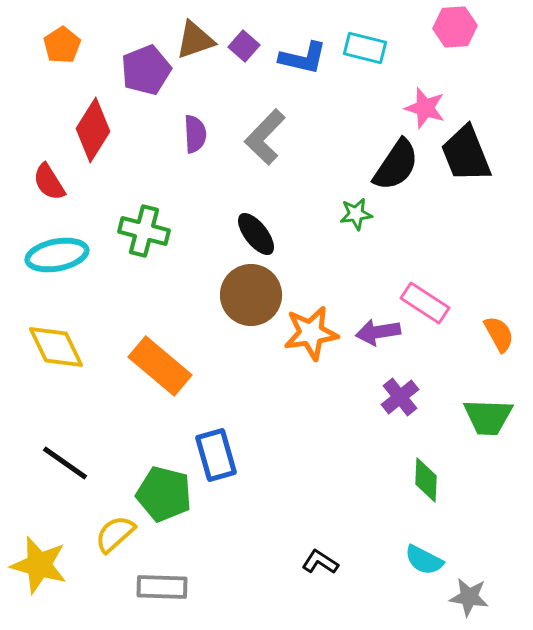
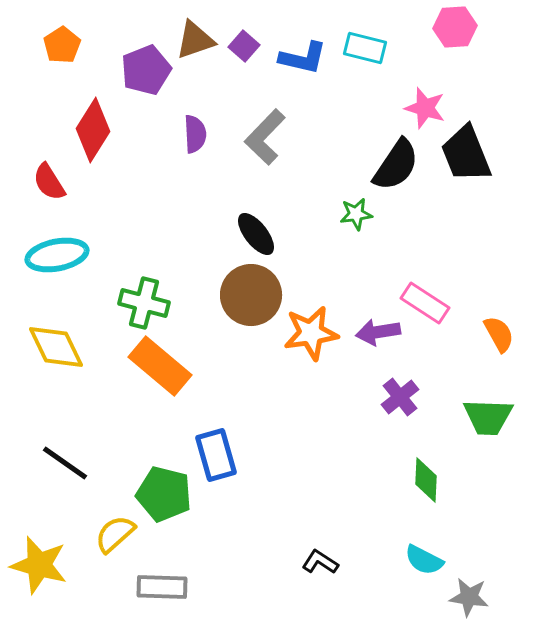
green cross: moved 72 px down
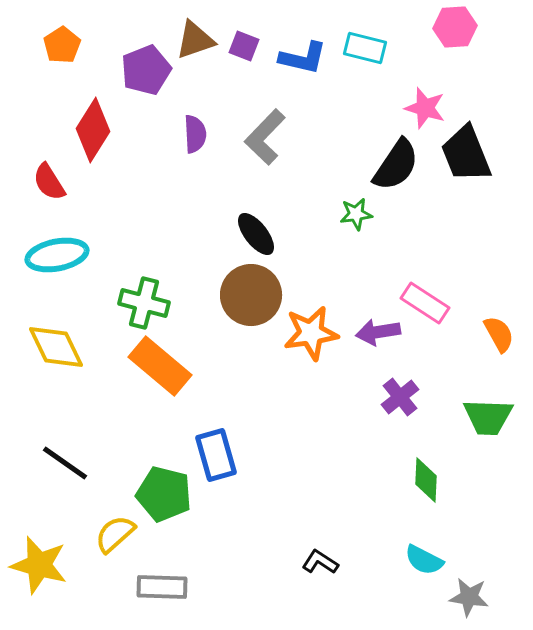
purple square: rotated 20 degrees counterclockwise
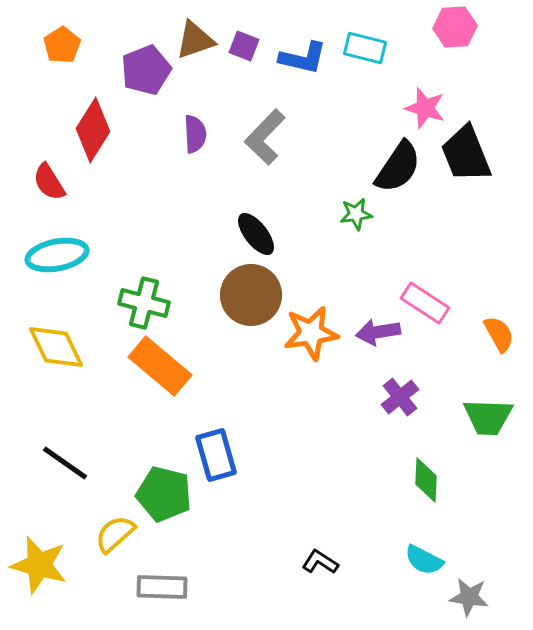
black semicircle: moved 2 px right, 2 px down
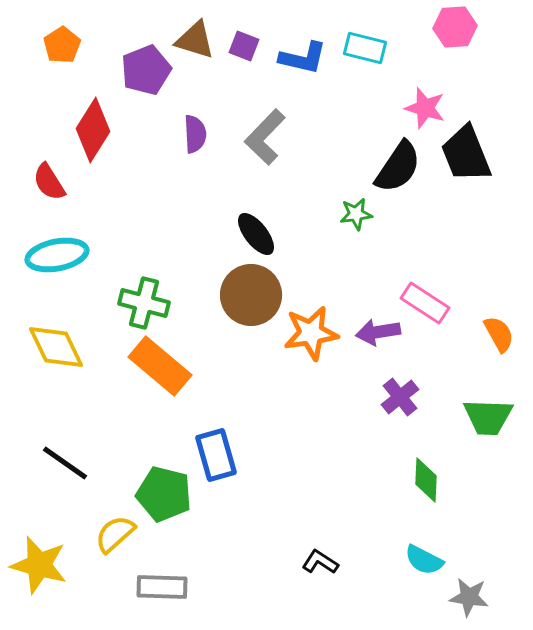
brown triangle: rotated 36 degrees clockwise
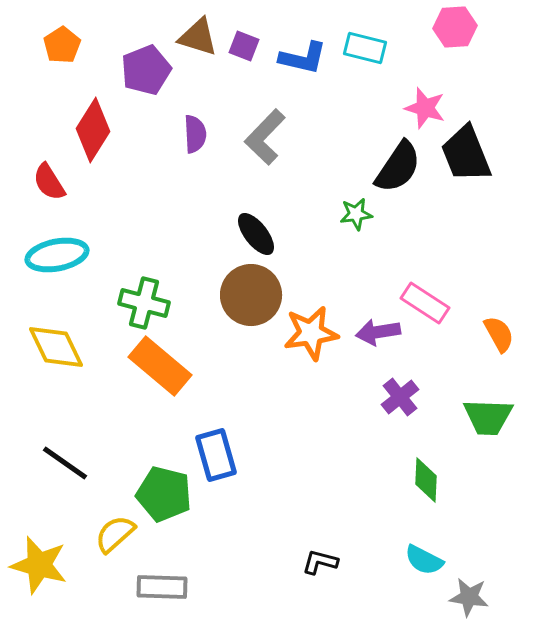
brown triangle: moved 3 px right, 3 px up
black L-shape: rotated 18 degrees counterclockwise
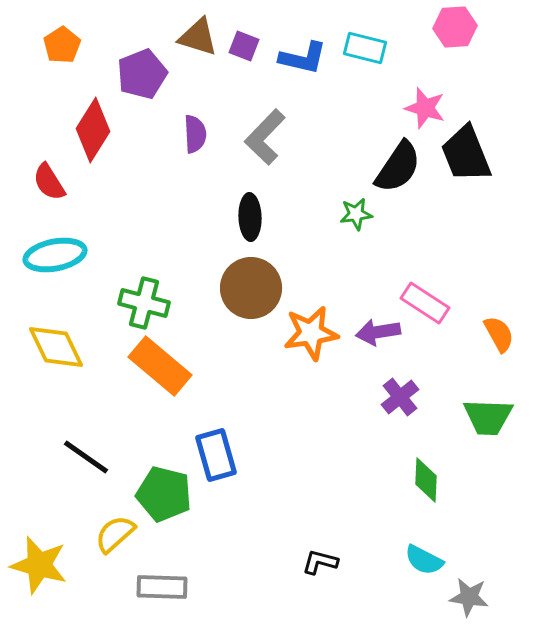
purple pentagon: moved 4 px left, 4 px down
black ellipse: moved 6 px left, 17 px up; rotated 36 degrees clockwise
cyan ellipse: moved 2 px left
brown circle: moved 7 px up
black line: moved 21 px right, 6 px up
